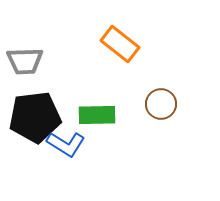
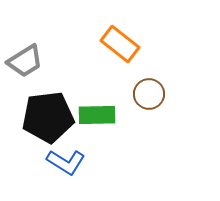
gray trapezoid: rotated 30 degrees counterclockwise
brown circle: moved 12 px left, 10 px up
black pentagon: moved 13 px right
blue L-shape: moved 18 px down
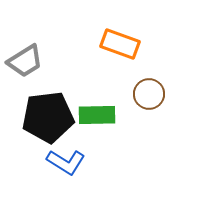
orange rectangle: rotated 18 degrees counterclockwise
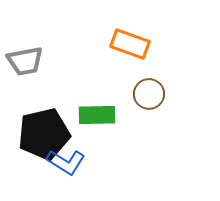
orange rectangle: moved 10 px right
gray trapezoid: rotated 21 degrees clockwise
black pentagon: moved 4 px left, 17 px down; rotated 6 degrees counterclockwise
